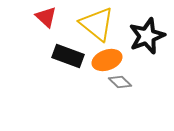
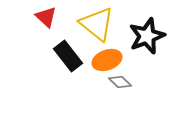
black rectangle: rotated 32 degrees clockwise
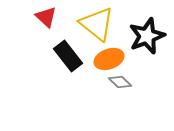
orange ellipse: moved 2 px right, 1 px up
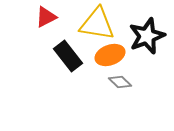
red triangle: rotated 50 degrees clockwise
yellow triangle: rotated 30 degrees counterclockwise
orange ellipse: moved 1 px right, 4 px up
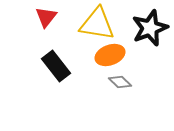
red triangle: rotated 25 degrees counterclockwise
black star: moved 3 px right, 8 px up
black rectangle: moved 12 px left, 10 px down
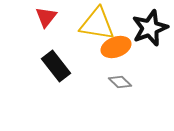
orange ellipse: moved 6 px right, 8 px up
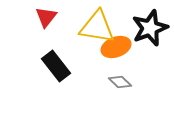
yellow triangle: moved 3 px down
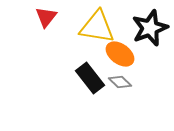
orange ellipse: moved 4 px right, 7 px down; rotated 56 degrees clockwise
black rectangle: moved 34 px right, 12 px down
